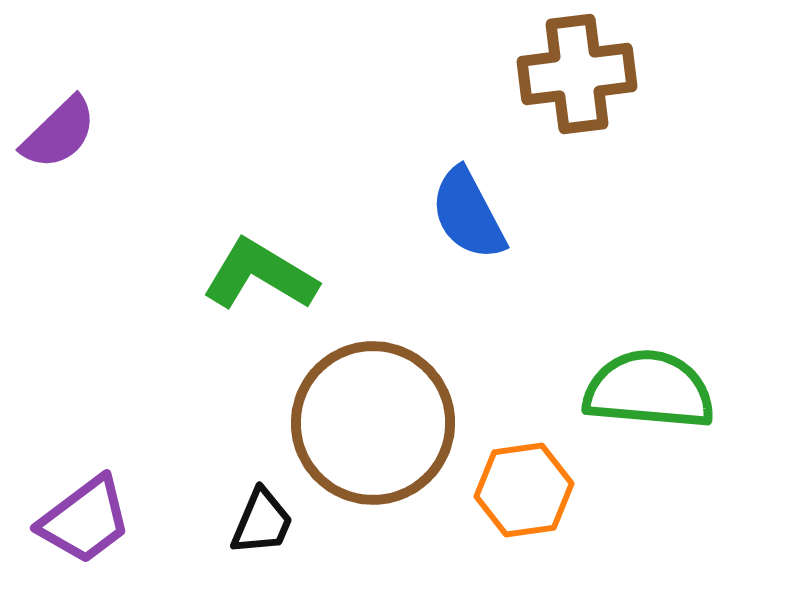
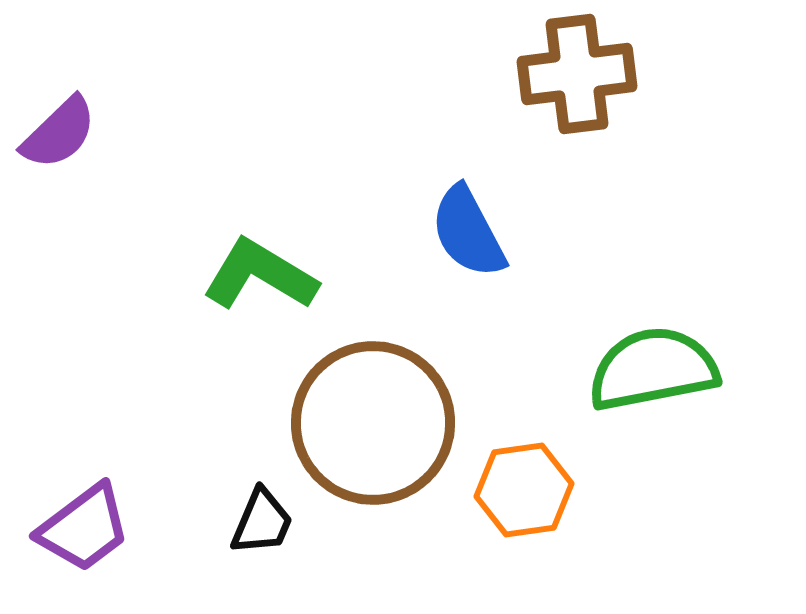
blue semicircle: moved 18 px down
green semicircle: moved 4 px right, 21 px up; rotated 16 degrees counterclockwise
purple trapezoid: moved 1 px left, 8 px down
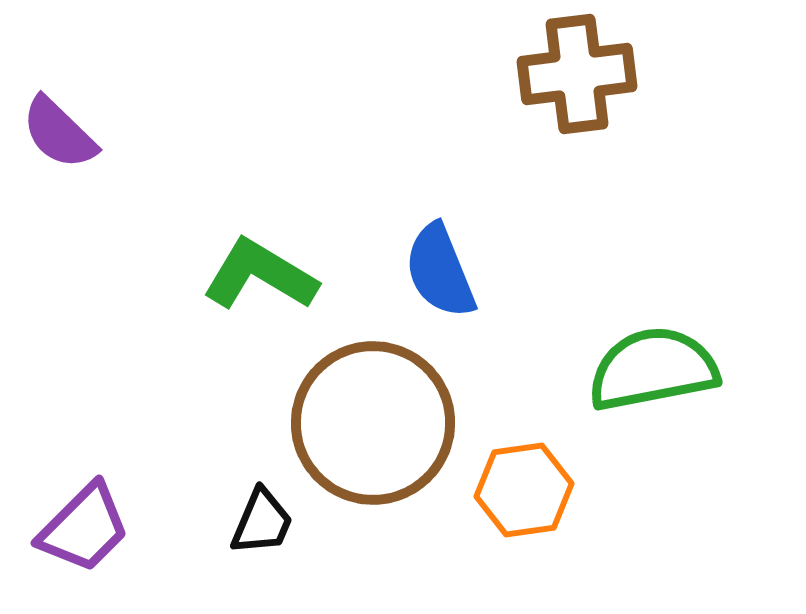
purple semicircle: rotated 88 degrees clockwise
blue semicircle: moved 28 px left, 39 px down; rotated 6 degrees clockwise
purple trapezoid: rotated 8 degrees counterclockwise
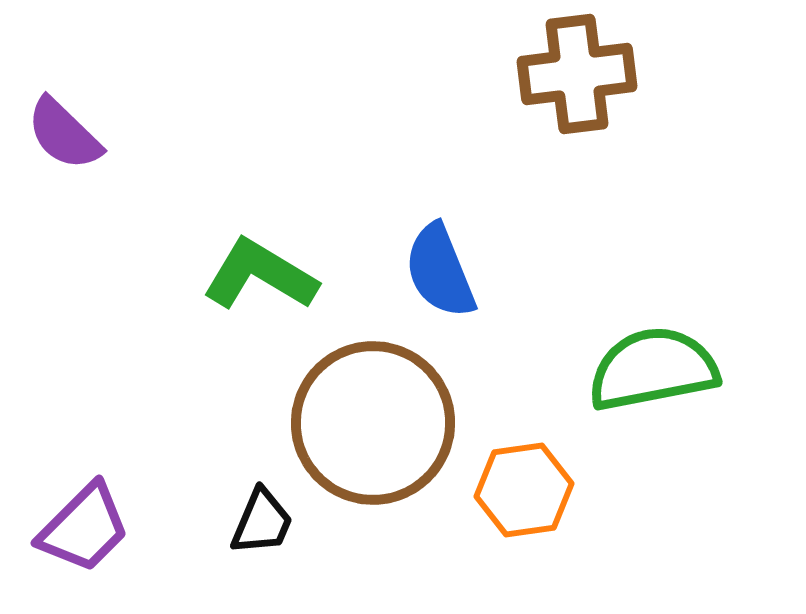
purple semicircle: moved 5 px right, 1 px down
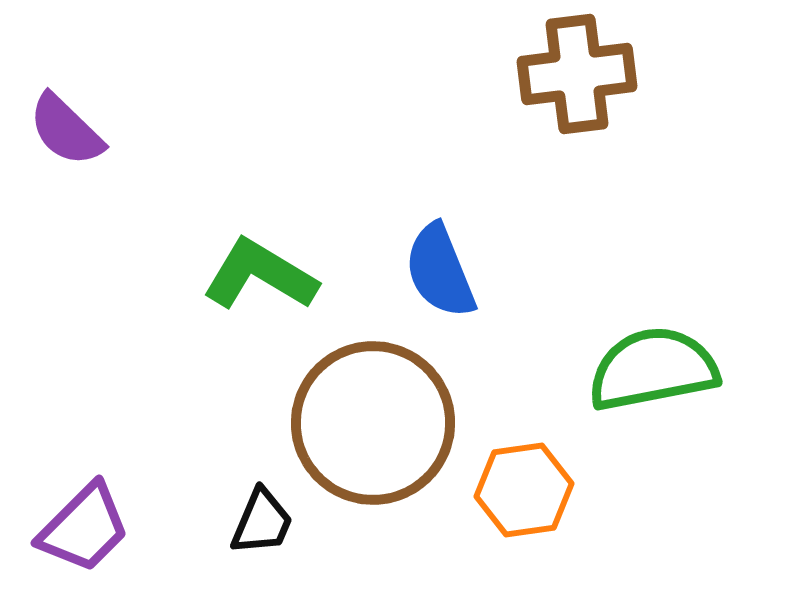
purple semicircle: moved 2 px right, 4 px up
